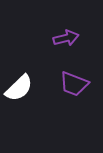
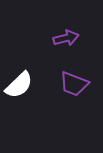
white semicircle: moved 3 px up
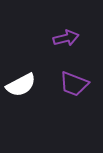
white semicircle: moved 2 px right; rotated 16 degrees clockwise
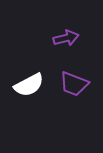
white semicircle: moved 8 px right
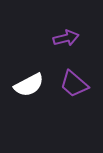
purple trapezoid: rotated 20 degrees clockwise
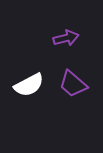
purple trapezoid: moved 1 px left
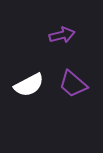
purple arrow: moved 4 px left, 3 px up
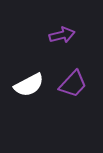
purple trapezoid: rotated 88 degrees counterclockwise
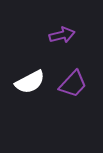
white semicircle: moved 1 px right, 3 px up
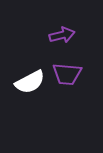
purple trapezoid: moved 6 px left, 10 px up; rotated 52 degrees clockwise
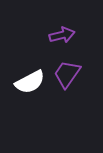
purple trapezoid: rotated 120 degrees clockwise
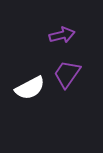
white semicircle: moved 6 px down
